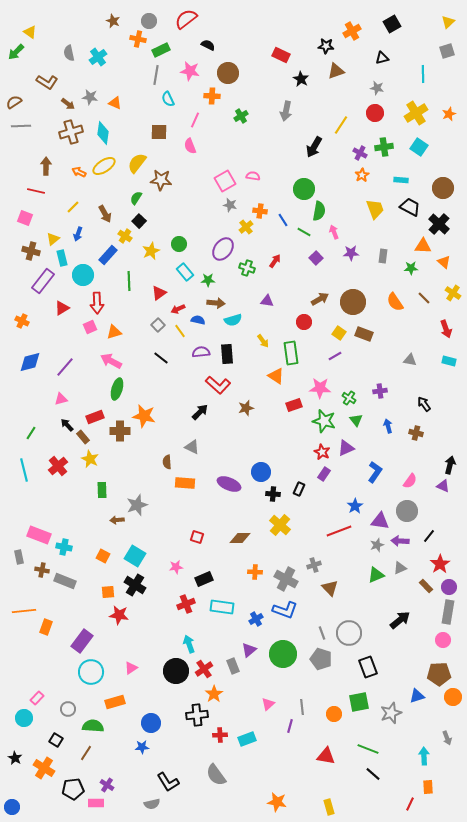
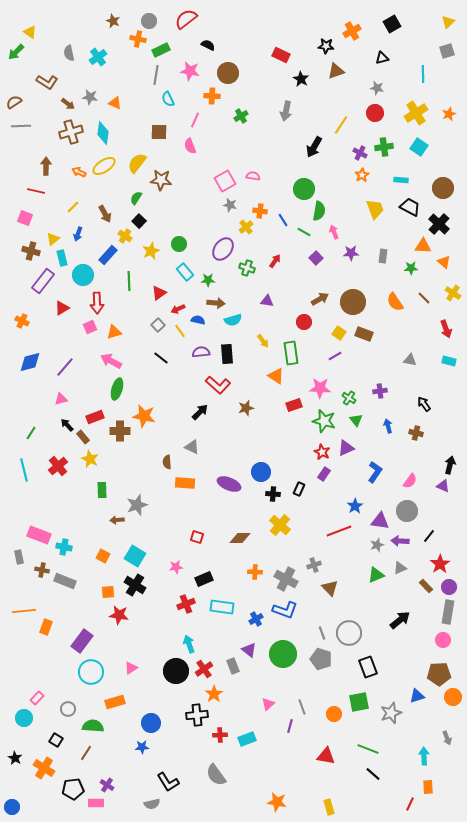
purple triangle at (249, 650): rotated 42 degrees counterclockwise
gray line at (302, 707): rotated 14 degrees counterclockwise
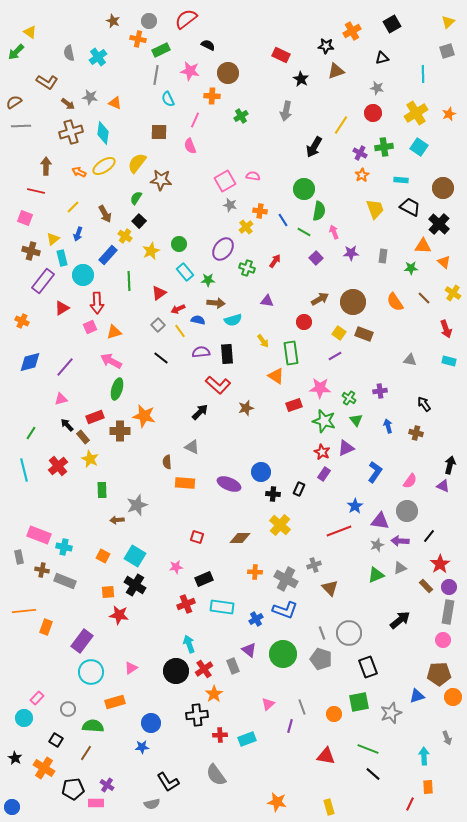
red circle at (375, 113): moved 2 px left
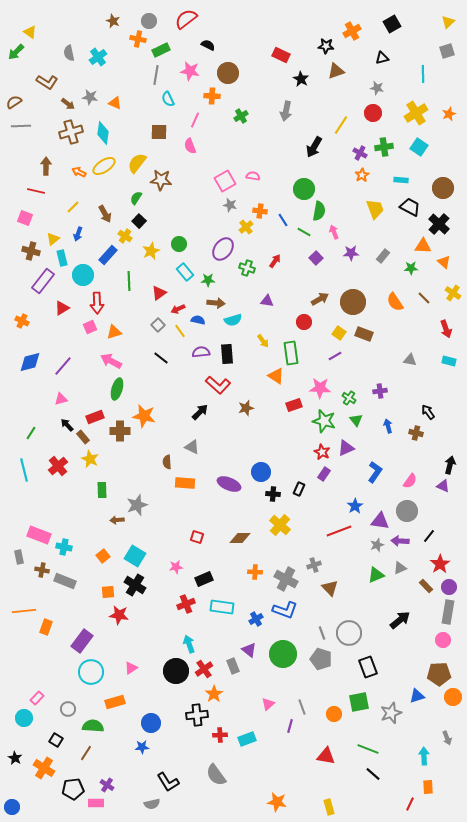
gray rectangle at (383, 256): rotated 32 degrees clockwise
purple line at (65, 367): moved 2 px left, 1 px up
black arrow at (424, 404): moved 4 px right, 8 px down
orange square at (103, 556): rotated 24 degrees clockwise
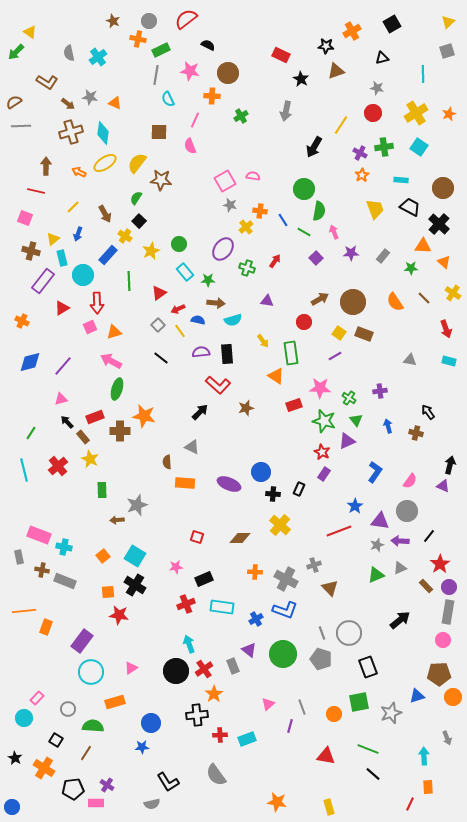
yellow ellipse at (104, 166): moved 1 px right, 3 px up
black arrow at (67, 425): moved 3 px up
purple triangle at (346, 448): moved 1 px right, 7 px up
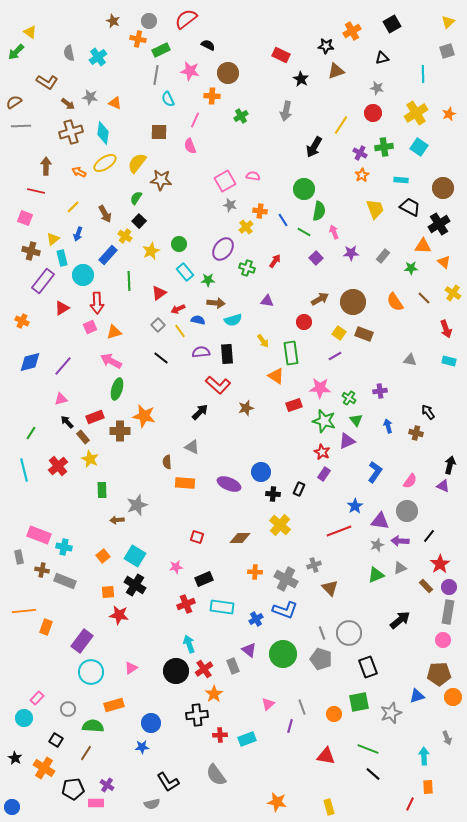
black cross at (439, 224): rotated 15 degrees clockwise
orange rectangle at (115, 702): moved 1 px left, 3 px down
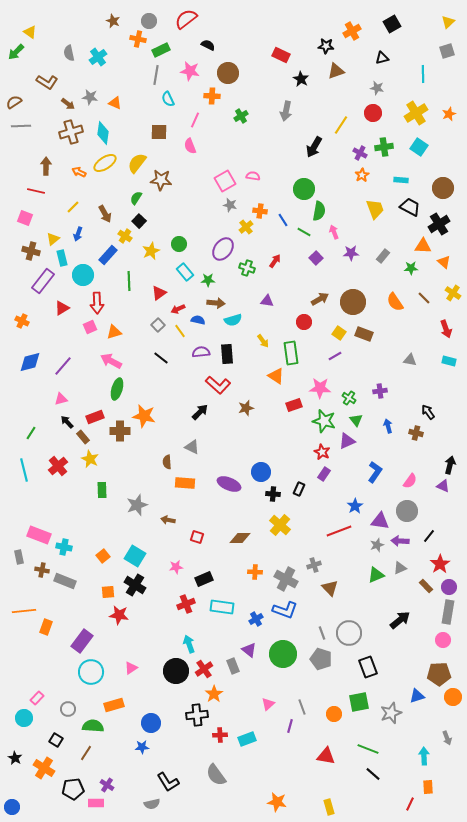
brown arrow at (117, 520): moved 51 px right; rotated 16 degrees clockwise
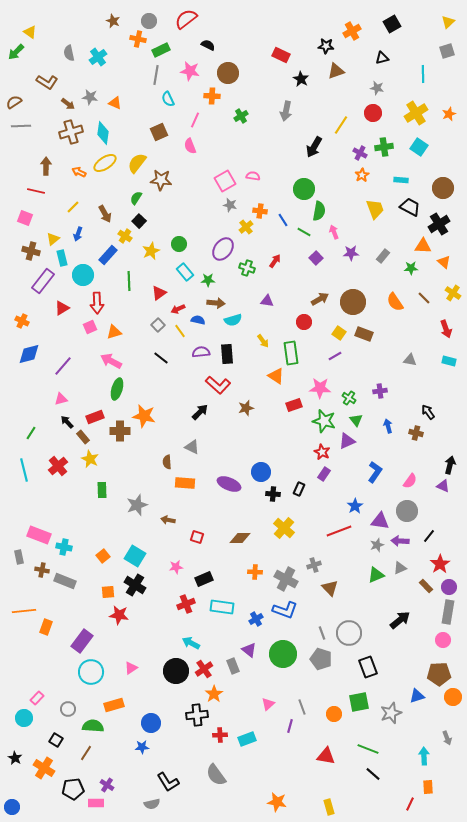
brown square at (159, 132): rotated 24 degrees counterclockwise
blue diamond at (30, 362): moved 1 px left, 8 px up
yellow cross at (280, 525): moved 4 px right, 3 px down
cyan arrow at (189, 644): moved 2 px right, 1 px up; rotated 42 degrees counterclockwise
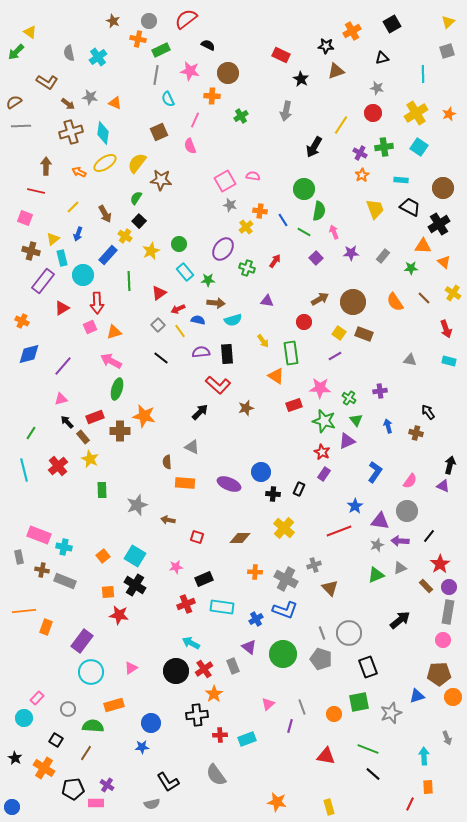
purple triangle at (249, 650): moved 3 px up
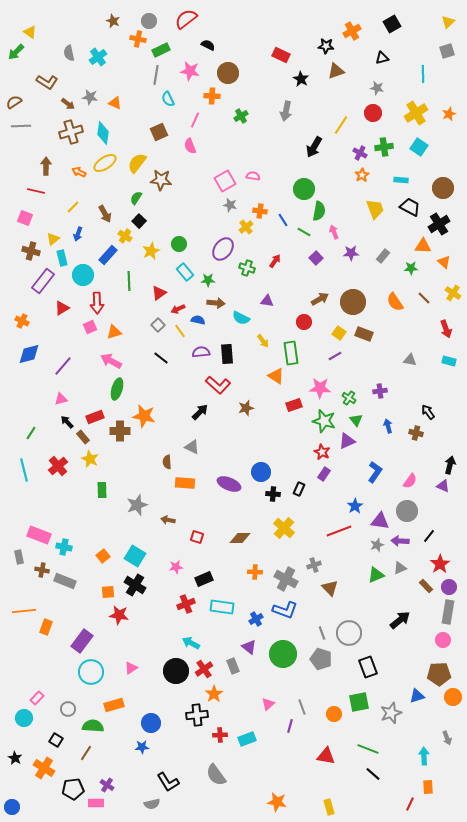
cyan semicircle at (233, 320): moved 8 px right, 2 px up; rotated 42 degrees clockwise
